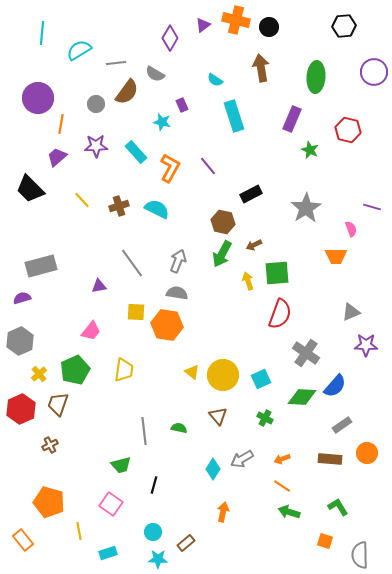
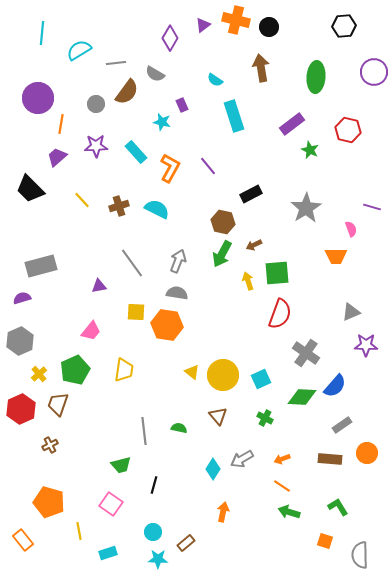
purple rectangle at (292, 119): moved 5 px down; rotated 30 degrees clockwise
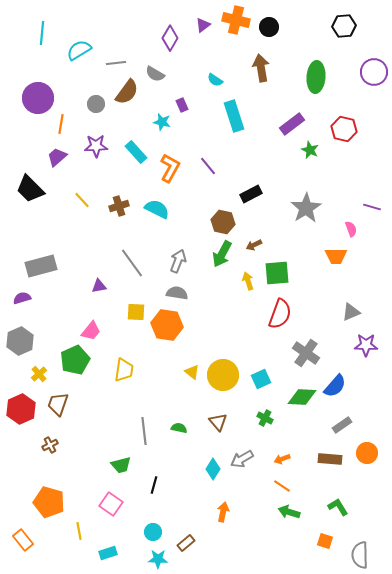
red hexagon at (348, 130): moved 4 px left, 1 px up
green pentagon at (75, 370): moved 10 px up
brown triangle at (218, 416): moved 6 px down
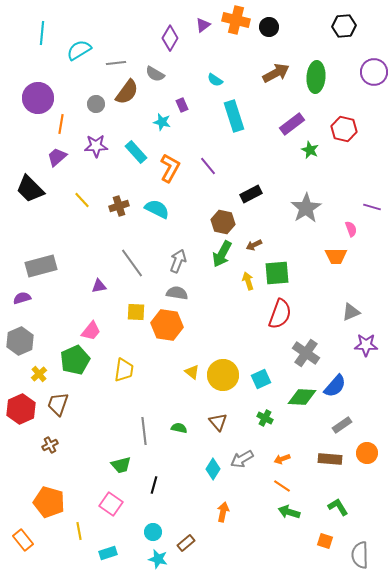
brown arrow at (261, 68): moved 15 px right, 5 px down; rotated 72 degrees clockwise
cyan star at (158, 559): rotated 12 degrees clockwise
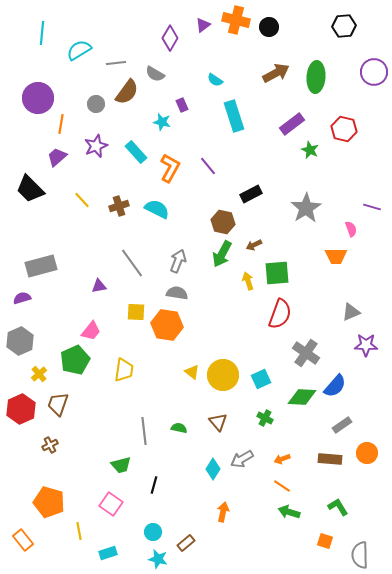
purple star at (96, 146): rotated 20 degrees counterclockwise
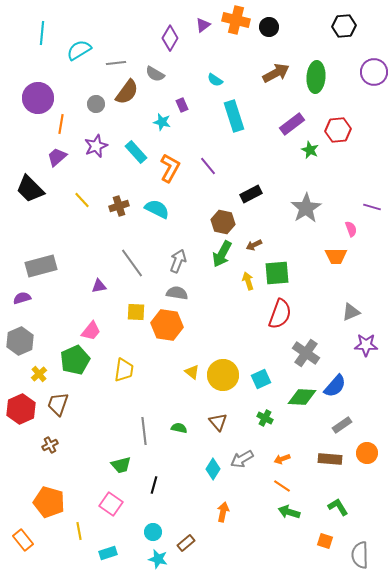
red hexagon at (344, 129): moved 6 px left, 1 px down; rotated 20 degrees counterclockwise
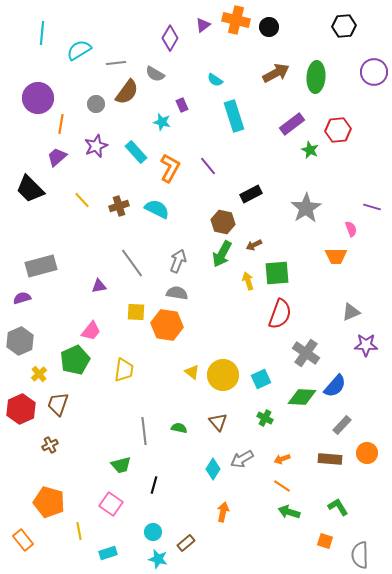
gray rectangle at (342, 425): rotated 12 degrees counterclockwise
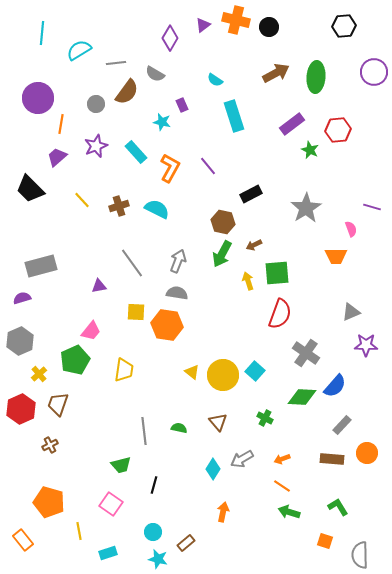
cyan square at (261, 379): moved 6 px left, 8 px up; rotated 24 degrees counterclockwise
brown rectangle at (330, 459): moved 2 px right
